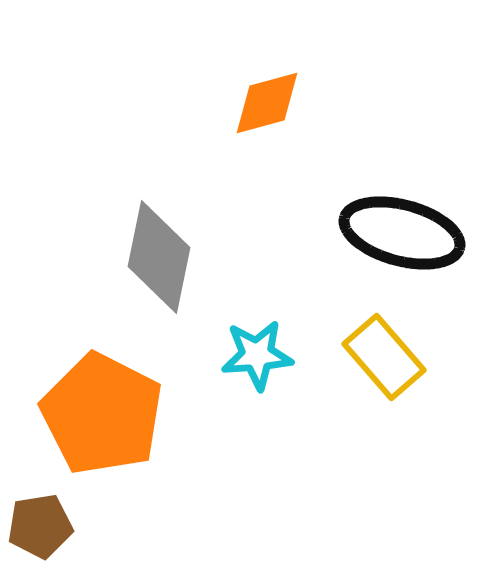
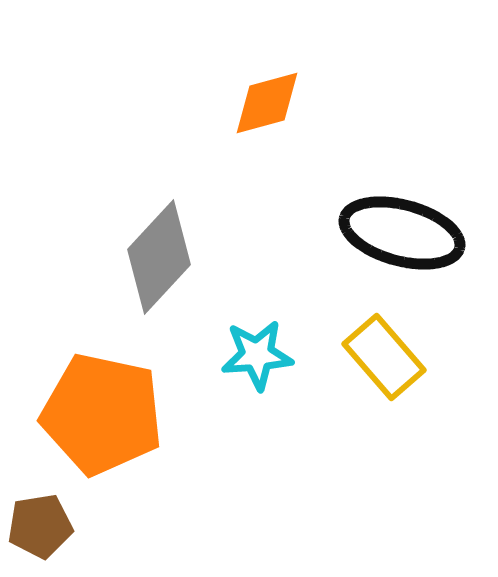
gray diamond: rotated 31 degrees clockwise
orange pentagon: rotated 15 degrees counterclockwise
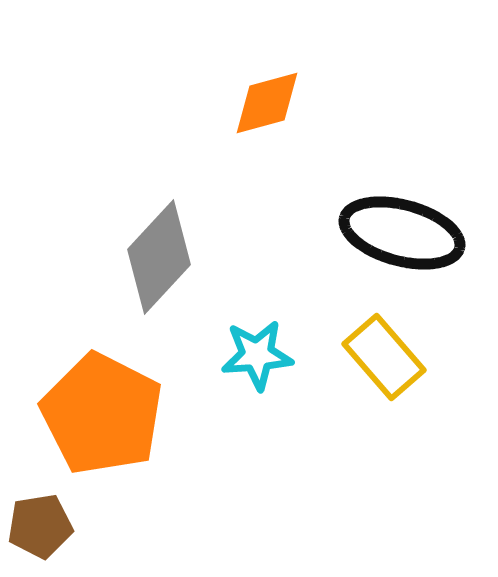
orange pentagon: rotated 15 degrees clockwise
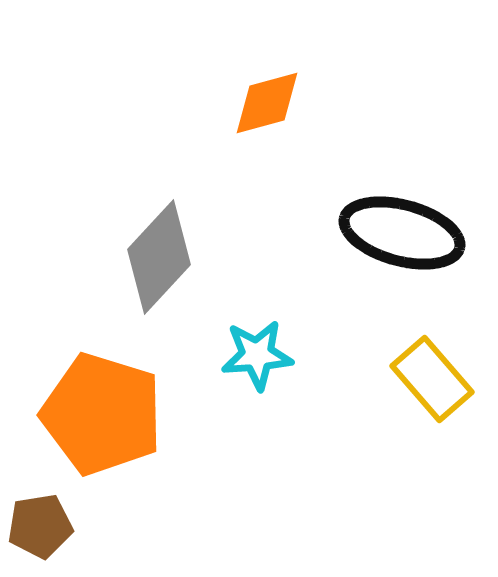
yellow rectangle: moved 48 px right, 22 px down
orange pentagon: rotated 10 degrees counterclockwise
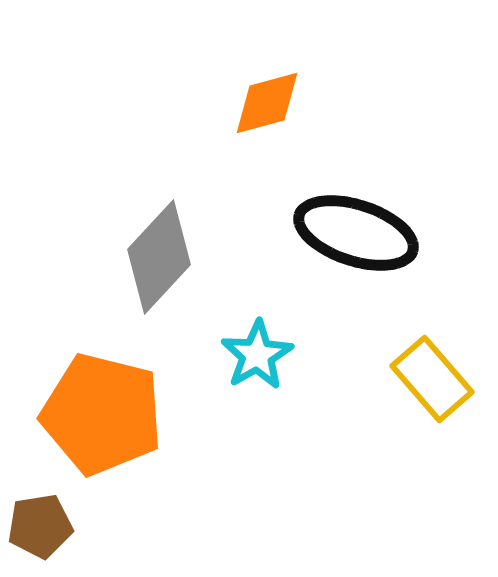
black ellipse: moved 46 px left; rotated 3 degrees clockwise
cyan star: rotated 26 degrees counterclockwise
orange pentagon: rotated 3 degrees counterclockwise
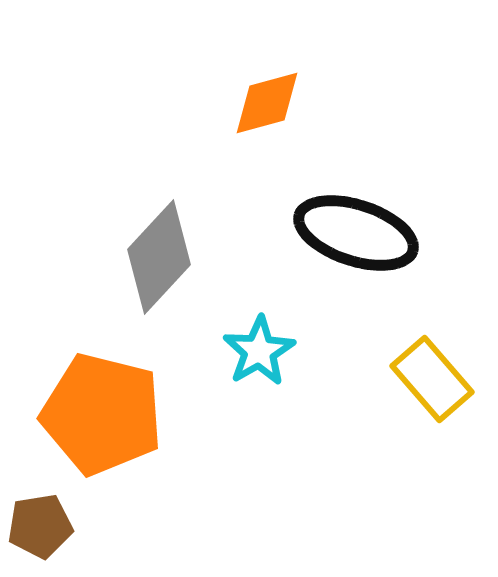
cyan star: moved 2 px right, 4 px up
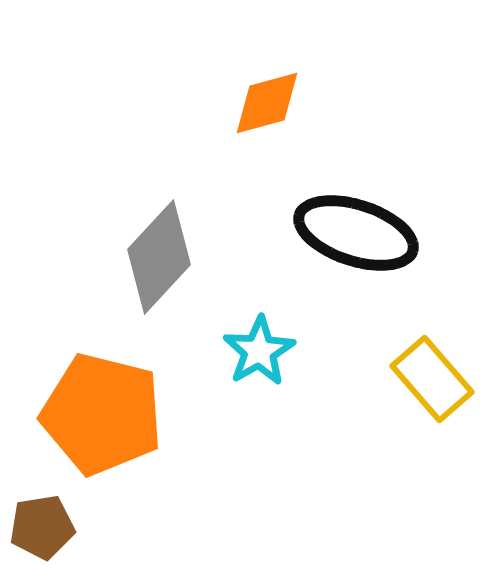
brown pentagon: moved 2 px right, 1 px down
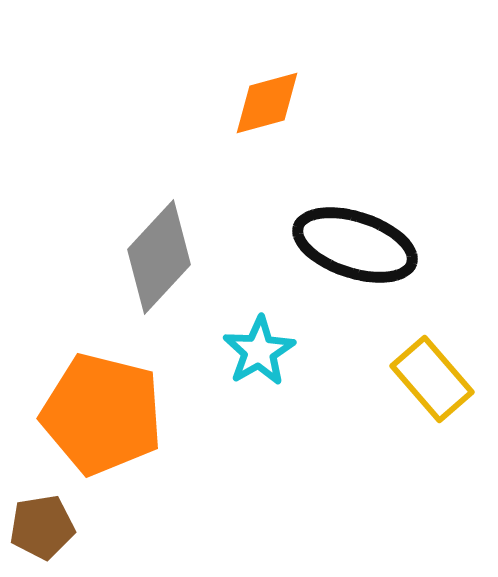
black ellipse: moved 1 px left, 12 px down
